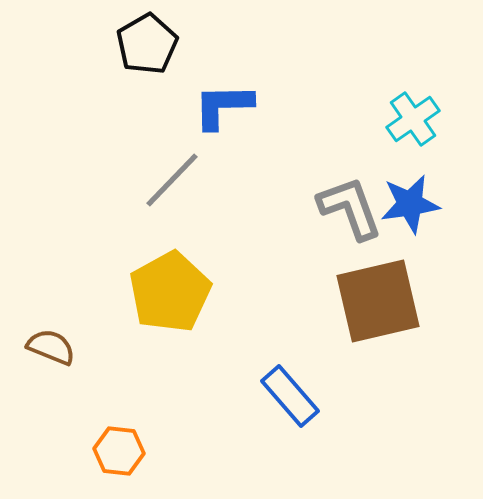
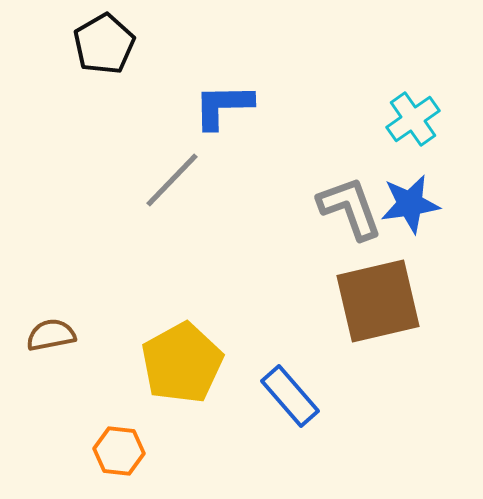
black pentagon: moved 43 px left
yellow pentagon: moved 12 px right, 71 px down
brown semicircle: moved 12 px up; rotated 33 degrees counterclockwise
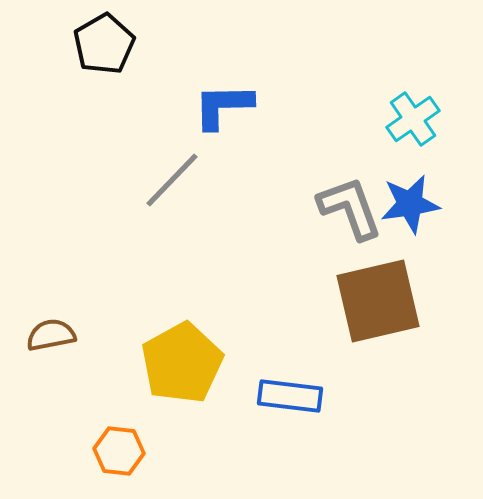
blue rectangle: rotated 42 degrees counterclockwise
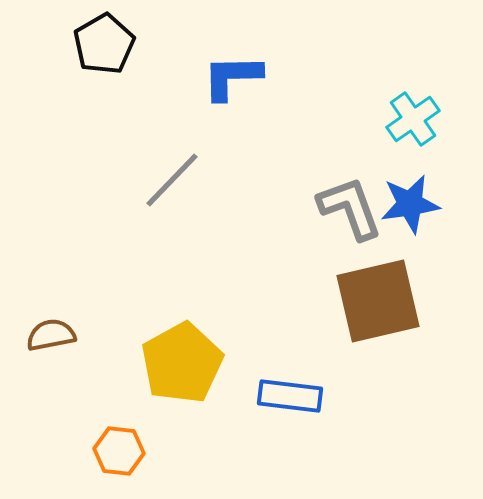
blue L-shape: moved 9 px right, 29 px up
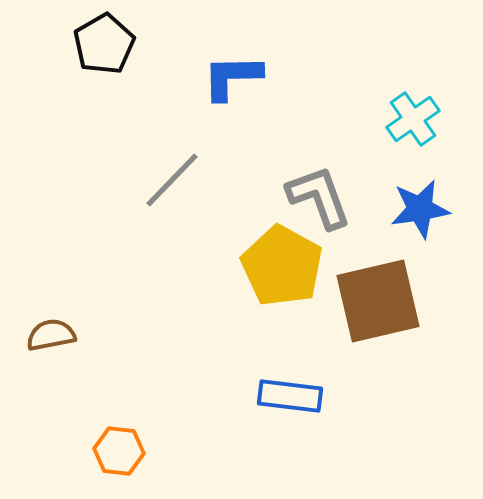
blue star: moved 10 px right, 5 px down
gray L-shape: moved 31 px left, 11 px up
yellow pentagon: moved 100 px right, 97 px up; rotated 14 degrees counterclockwise
